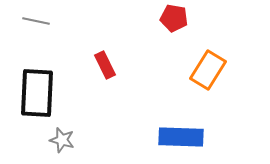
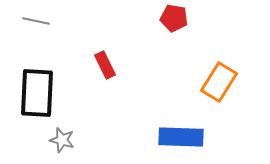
orange rectangle: moved 11 px right, 12 px down
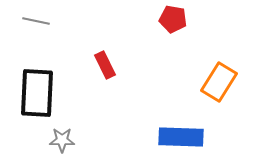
red pentagon: moved 1 px left, 1 px down
gray star: rotated 15 degrees counterclockwise
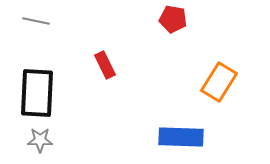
gray star: moved 22 px left
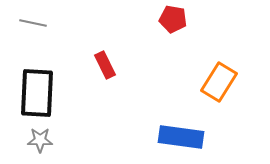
gray line: moved 3 px left, 2 px down
blue rectangle: rotated 6 degrees clockwise
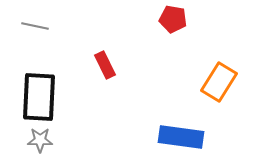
gray line: moved 2 px right, 3 px down
black rectangle: moved 2 px right, 4 px down
